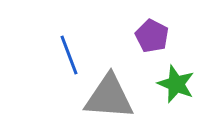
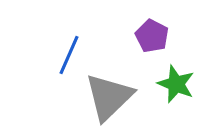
blue line: rotated 45 degrees clockwise
gray triangle: rotated 48 degrees counterclockwise
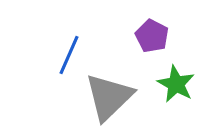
green star: rotated 6 degrees clockwise
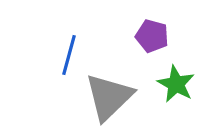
purple pentagon: rotated 12 degrees counterclockwise
blue line: rotated 9 degrees counterclockwise
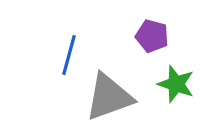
green star: rotated 9 degrees counterclockwise
gray triangle: rotated 24 degrees clockwise
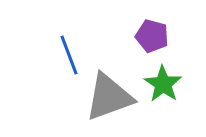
blue line: rotated 36 degrees counterclockwise
green star: moved 13 px left; rotated 15 degrees clockwise
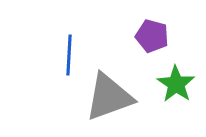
blue line: rotated 24 degrees clockwise
green star: moved 13 px right
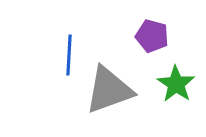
gray triangle: moved 7 px up
